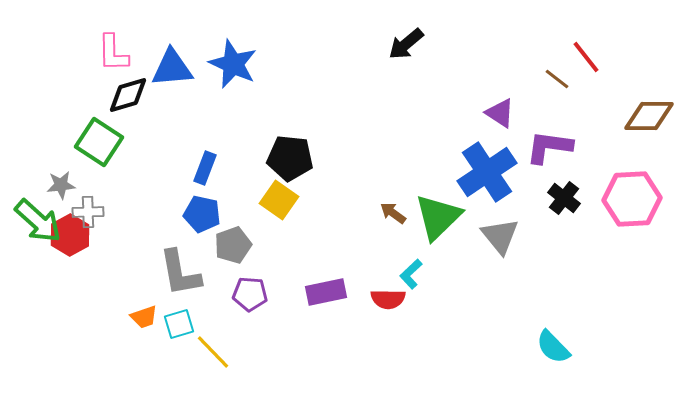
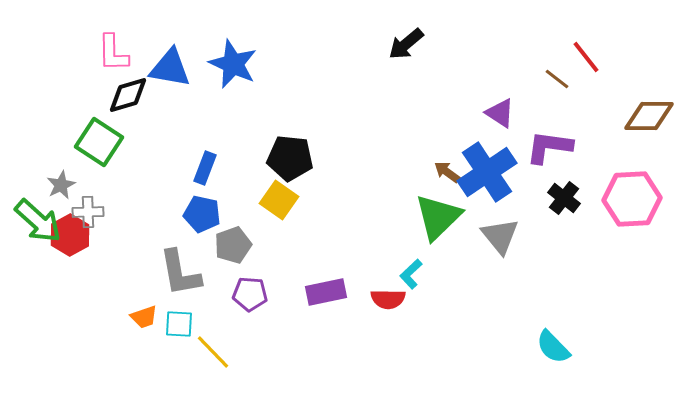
blue triangle: moved 2 px left; rotated 15 degrees clockwise
gray star: rotated 20 degrees counterclockwise
brown arrow: moved 54 px right, 41 px up
cyan square: rotated 20 degrees clockwise
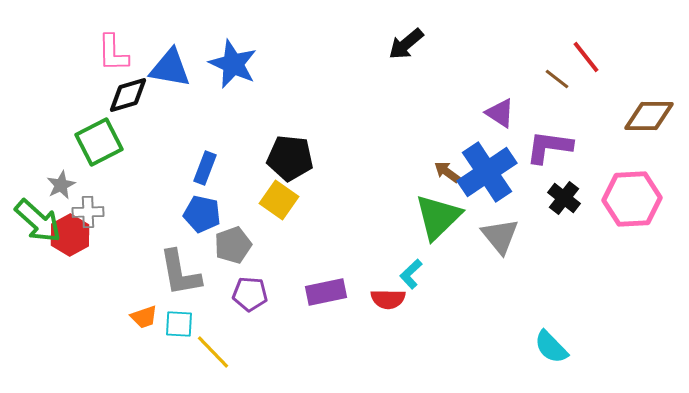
green square: rotated 30 degrees clockwise
cyan semicircle: moved 2 px left
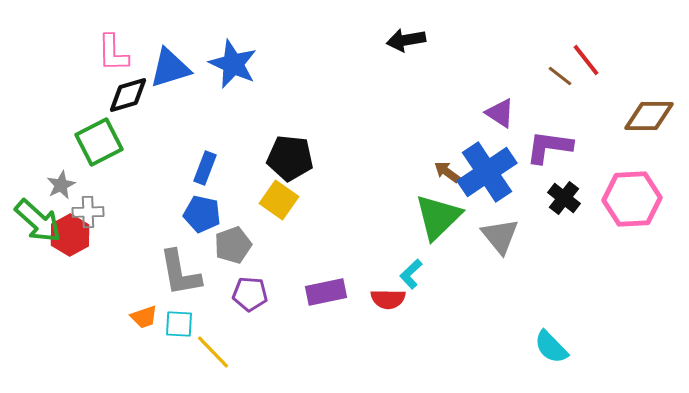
black arrow: moved 4 px up; rotated 30 degrees clockwise
red line: moved 3 px down
blue triangle: rotated 27 degrees counterclockwise
brown line: moved 3 px right, 3 px up
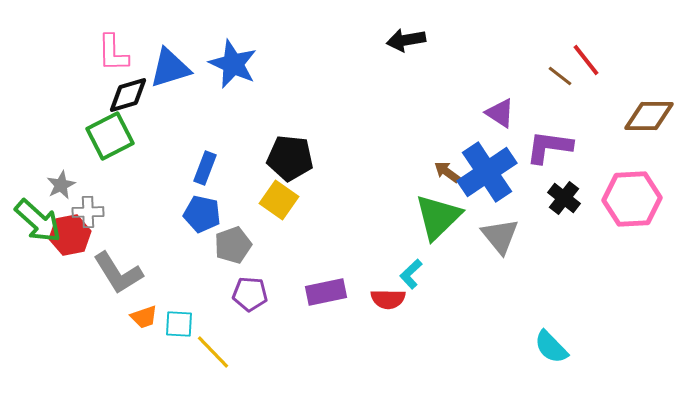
green square: moved 11 px right, 6 px up
red hexagon: rotated 18 degrees clockwise
gray L-shape: moved 62 px left; rotated 22 degrees counterclockwise
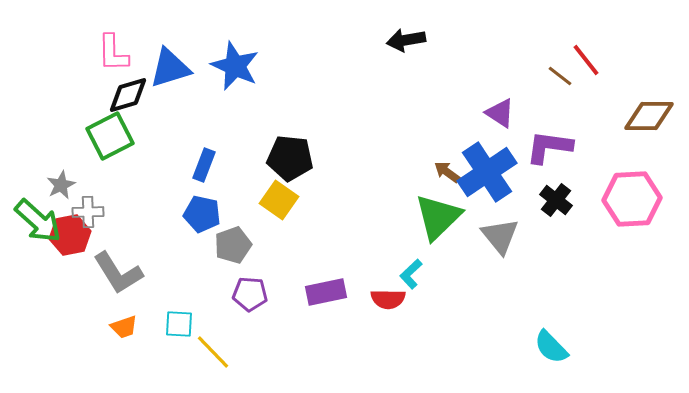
blue star: moved 2 px right, 2 px down
blue rectangle: moved 1 px left, 3 px up
black cross: moved 8 px left, 2 px down
orange trapezoid: moved 20 px left, 10 px down
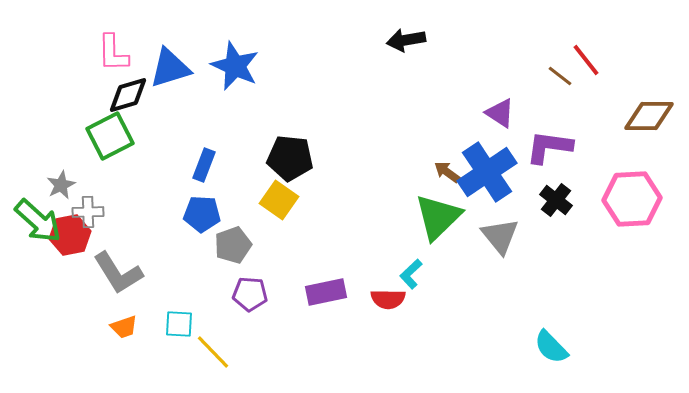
blue pentagon: rotated 9 degrees counterclockwise
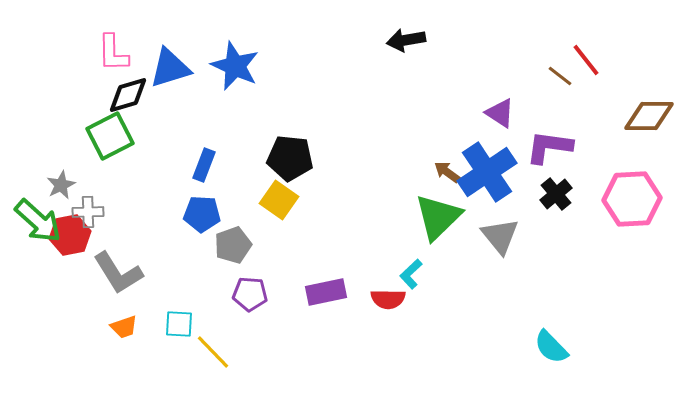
black cross: moved 6 px up; rotated 12 degrees clockwise
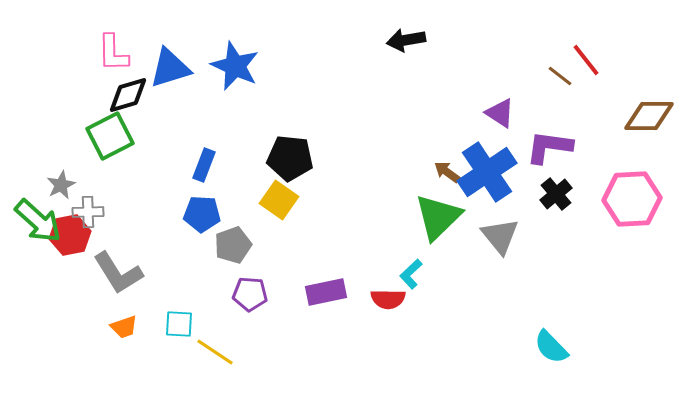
yellow line: moved 2 px right; rotated 12 degrees counterclockwise
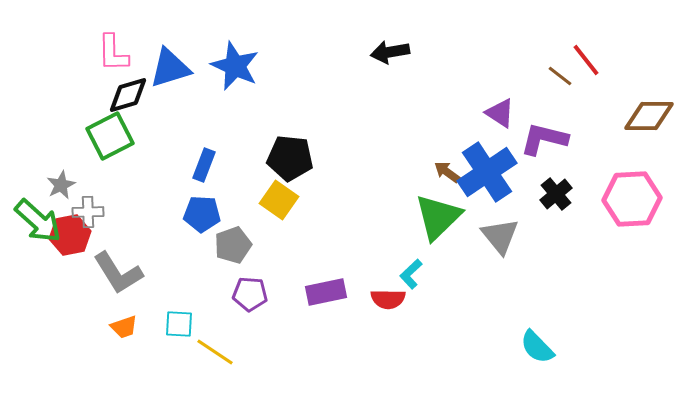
black arrow: moved 16 px left, 12 px down
purple L-shape: moved 5 px left, 8 px up; rotated 6 degrees clockwise
cyan semicircle: moved 14 px left
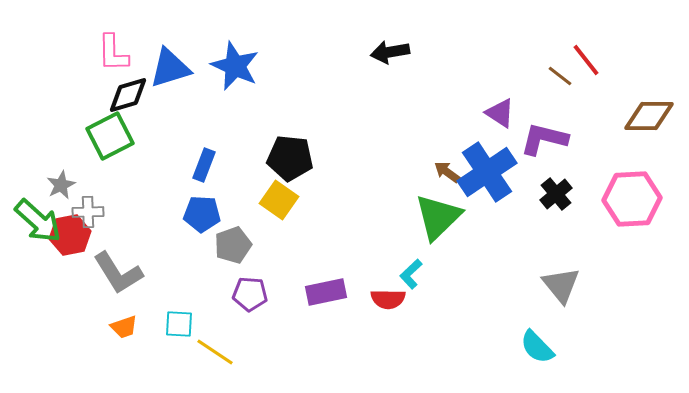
gray triangle: moved 61 px right, 49 px down
